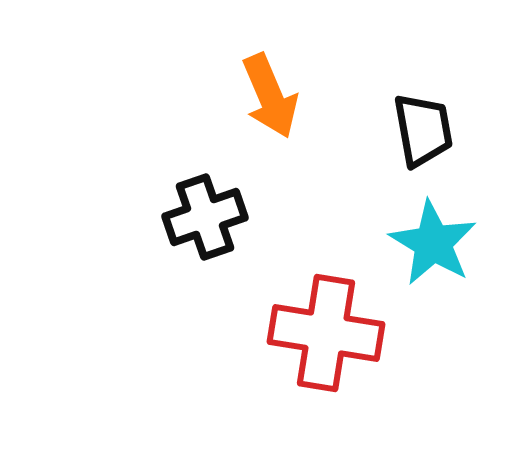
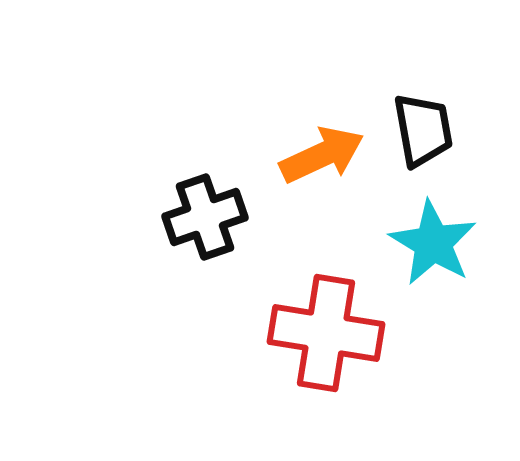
orange arrow: moved 52 px right, 59 px down; rotated 92 degrees counterclockwise
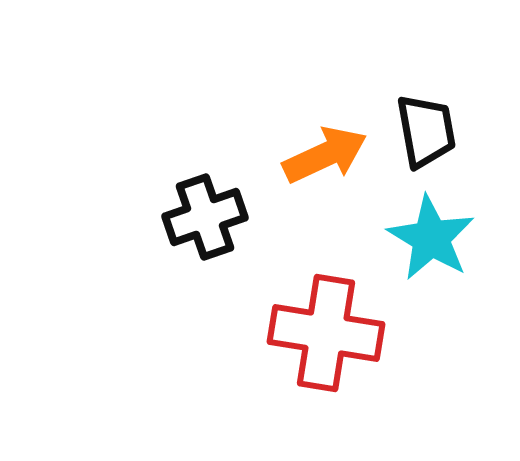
black trapezoid: moved 3 px right, 1 px down
orange arrow: moved 3 px right
cyan star: moved 2 px left, 5 px up
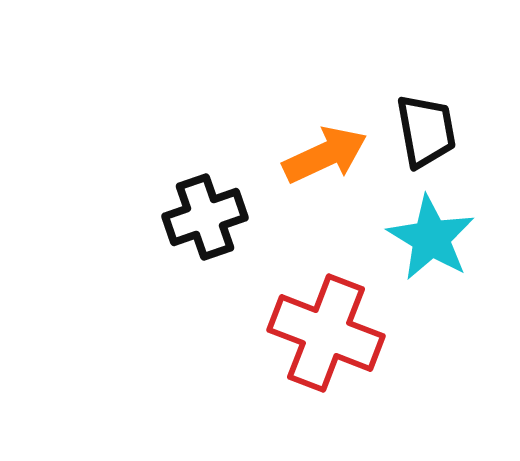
red cross: rotated 12 degrees clockwise
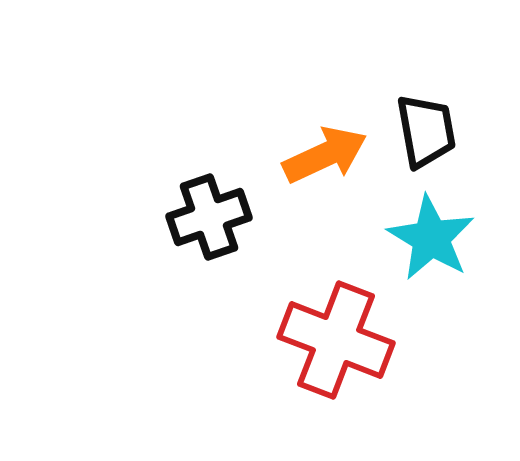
black cross: moved 4 px right
red cross: moved 10 px right, 7 px down
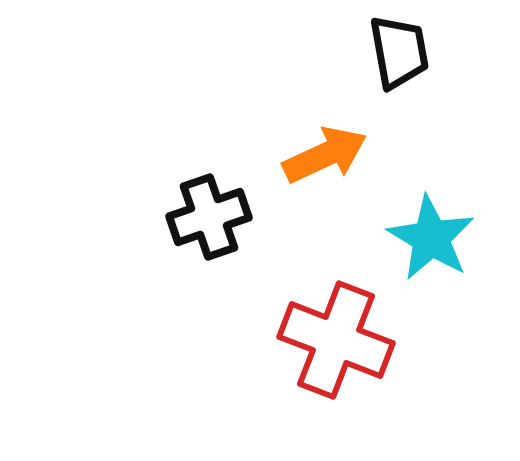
black trapezoid: moved 27 px left, 79 px up
